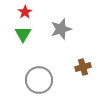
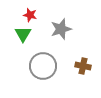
red star: moved 5 px right, 3 px down; rotated 24 degrees counterclockwise
brown cross: moved 1 px up; rotated 28 degrees clockwise
gray circle: moved 4 px right, 14 px up
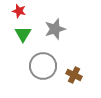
red star: moved 11 px left, 4 px up
gray star: moved 6 px left
brown cross: moved 9 px left, 9 px down; rotated 14 degrees clockwise
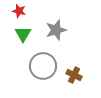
gray star: moved 1 px right, 1 px down
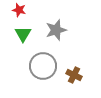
red star: moved 1 px up
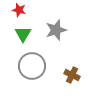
gray circle: moved 11 px left
brown cross: moved 2 px left
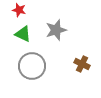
green triangle: rotated 36 degrees counterclockwise
brown cross: moved 10 px right, 11 px up
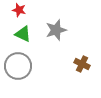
gray circle: moved 14 px left
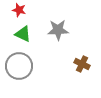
gray star: moved 2 px right; rotated 15 degrees clockwise
gray circle: moved 1 px right
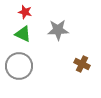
red star: moved 6 px right, 2 px down
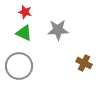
green triangle: moved 1 px right, 1 px up
brown cross: moved 2 px right, 1 px up
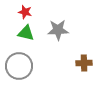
green triangle: moved 2 px right; rotated 12 degrees counterclockwise
brown cross: rotated 28 degrees counterclockwise
